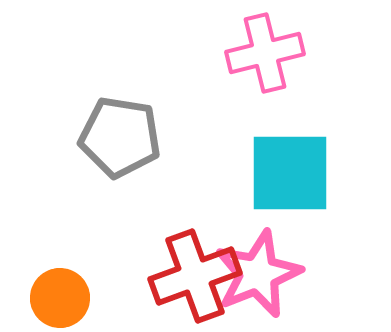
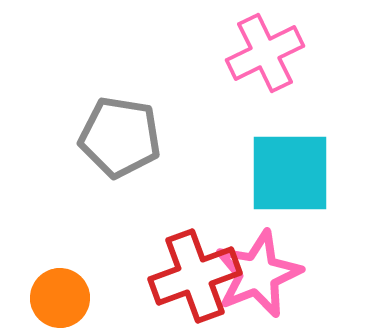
pink cross: rotated 12 degrees counterclockwise
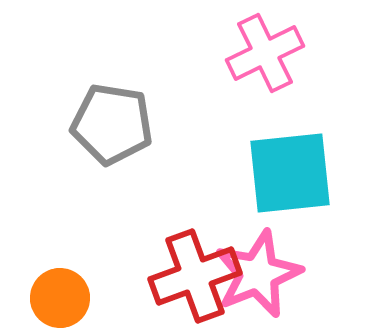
gray pentagon: moved 8 px left, 13 px up
cyan square: rotated 6 degrees counterclockwise
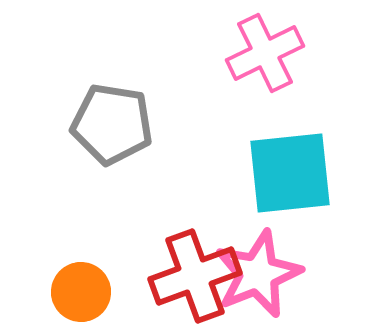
orange circle: moved 21 px right, 6 px up
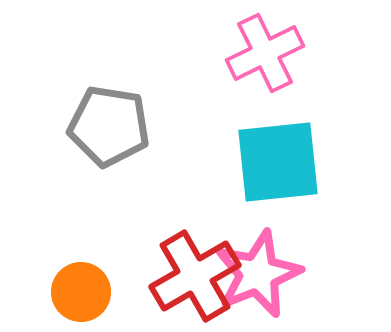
gray pentagon: moved 3 px left, 2 px down
cyan square: moved 12 px left, 11 px up
red cross: rotated 10 degrees counterclockwise
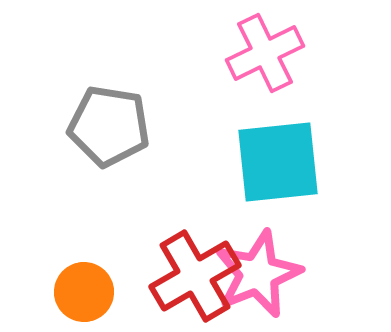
orange circle: moved 3 px right
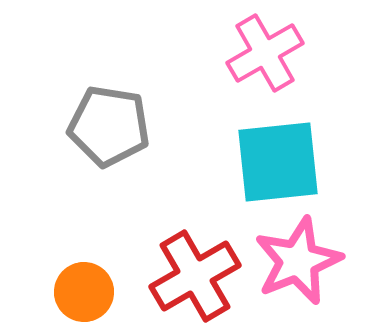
pink cross: rotated 4 degrees counterclockwise
pink star: moved 40 px right, 13 px up
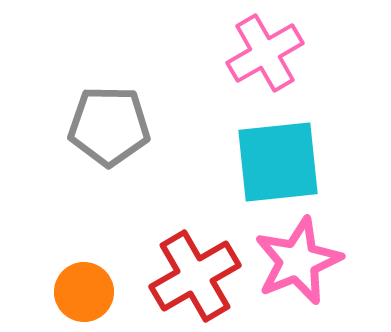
gray pentagon: rotated 8 degrees counterclockwise
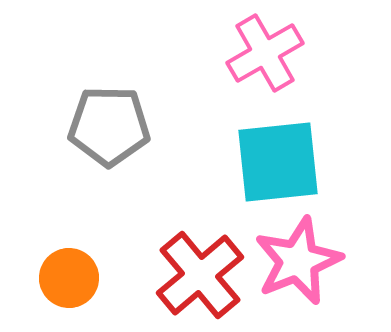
red cross: moved 5 px right, 1 px up; rotated 10 degrees counterclockwise
orange circle: moved 15 px left, 14 px up
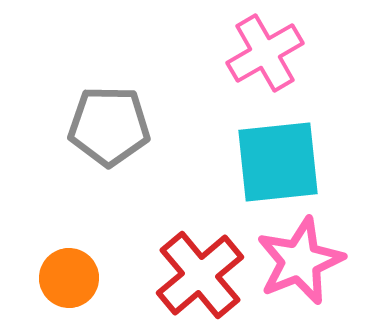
pink star: moved 2 px right
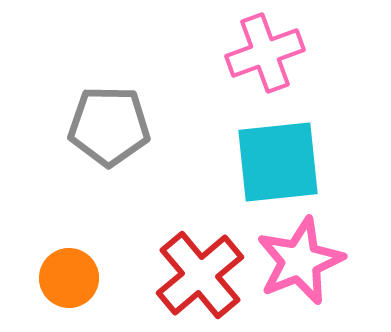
pink cross: rotated 10 degrees clockwise
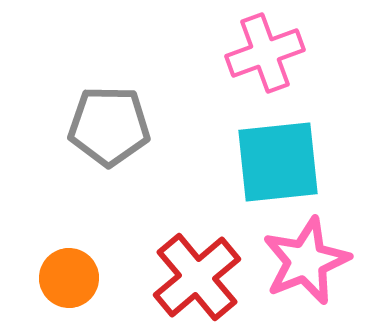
pink star: moved 6 px right
red cross: moved 3 px left, 2 px down
